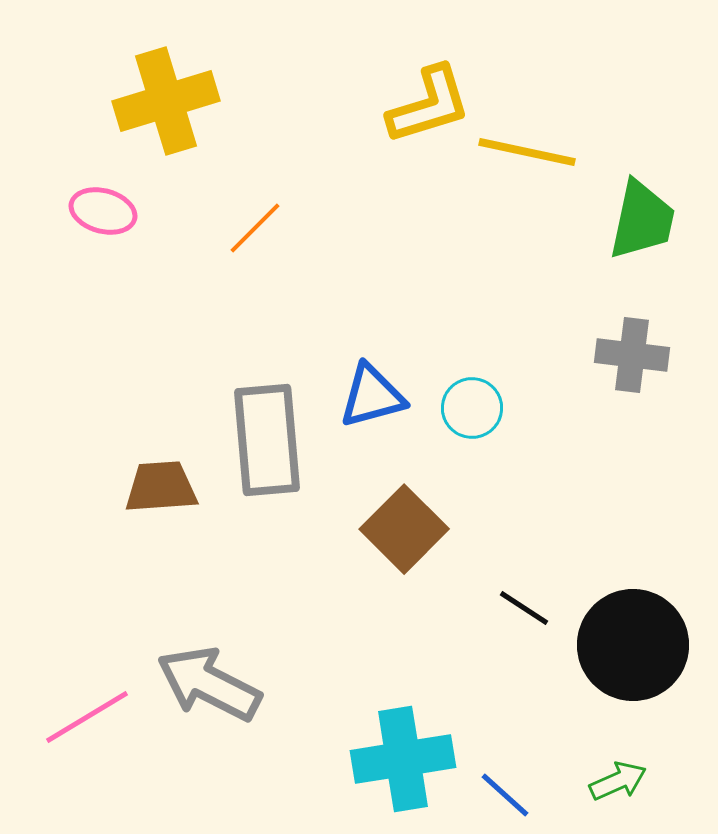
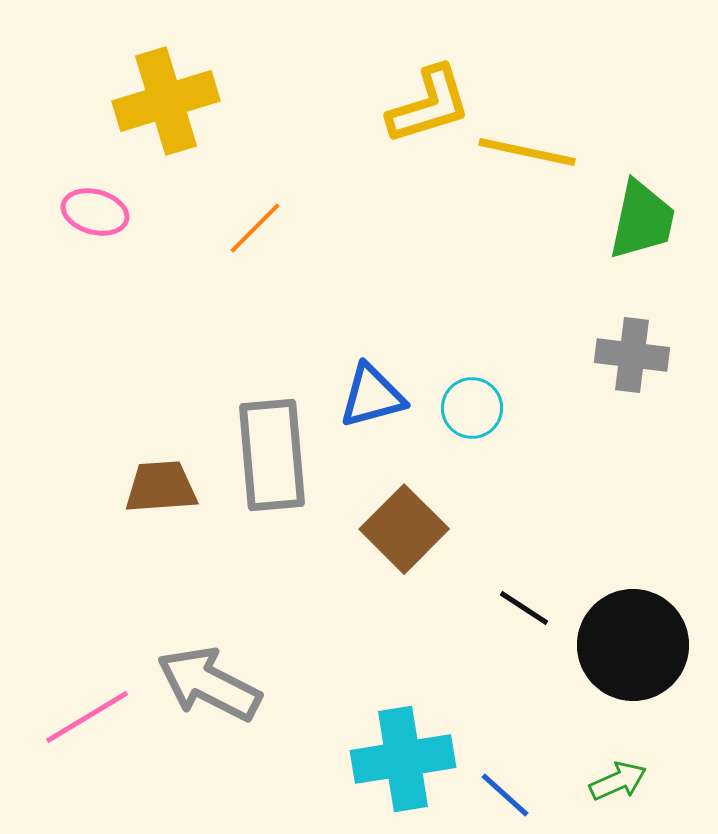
pink ellipse: moved 8 px left, 1 px down
gray rectangle: moved 5 px right, 15 px down
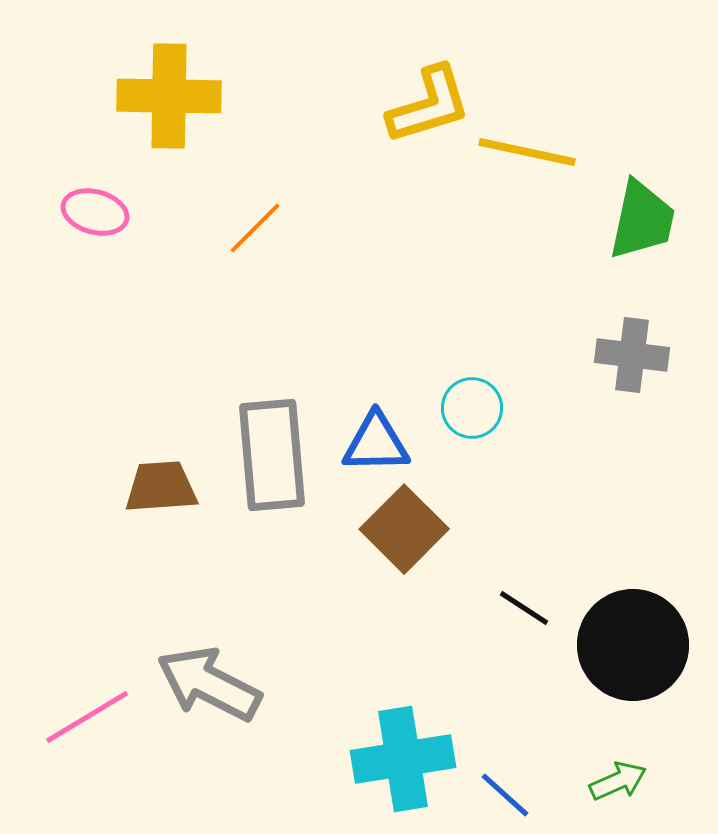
yellow cross: moved 3 px right, 5 px up; rotated 18 degrees clockwise
blue triangle: moved 4 px right, 47 px down; rotated 14 degrees clockwise
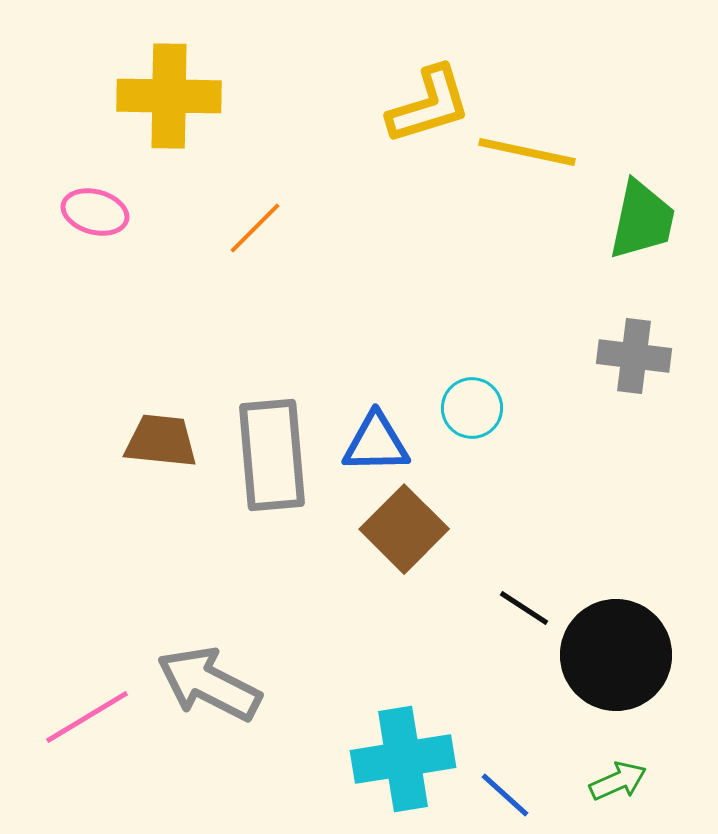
gray cross: moved 2 px right, 1 px down
brown trapezoid: moved 46 px up; rotated 10 degrees clockwise
black circle: moved 17 px left, 10 px down
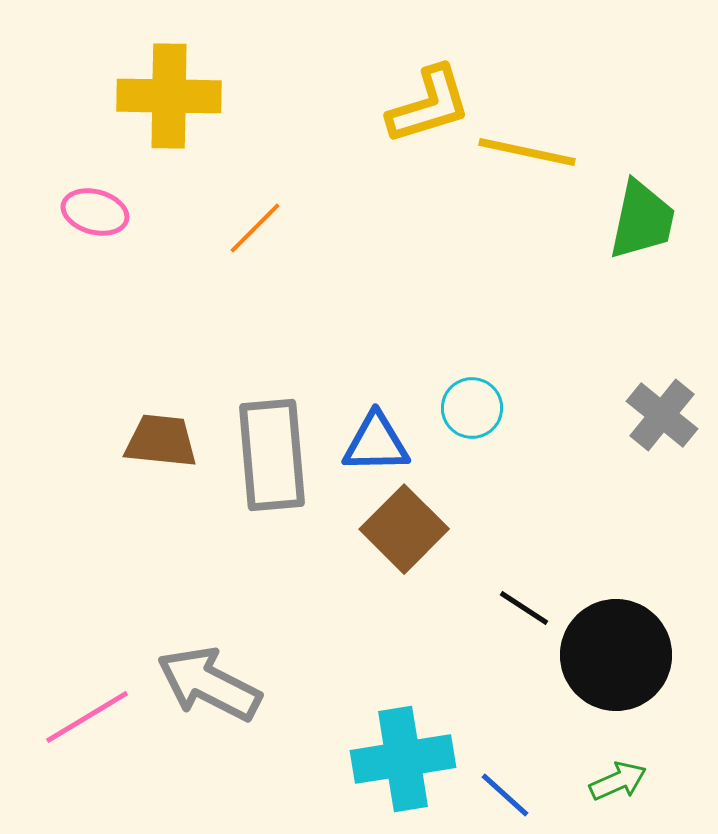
gray cross: moved 28 px right, 59 px down; rotated 32 degrees clockwise
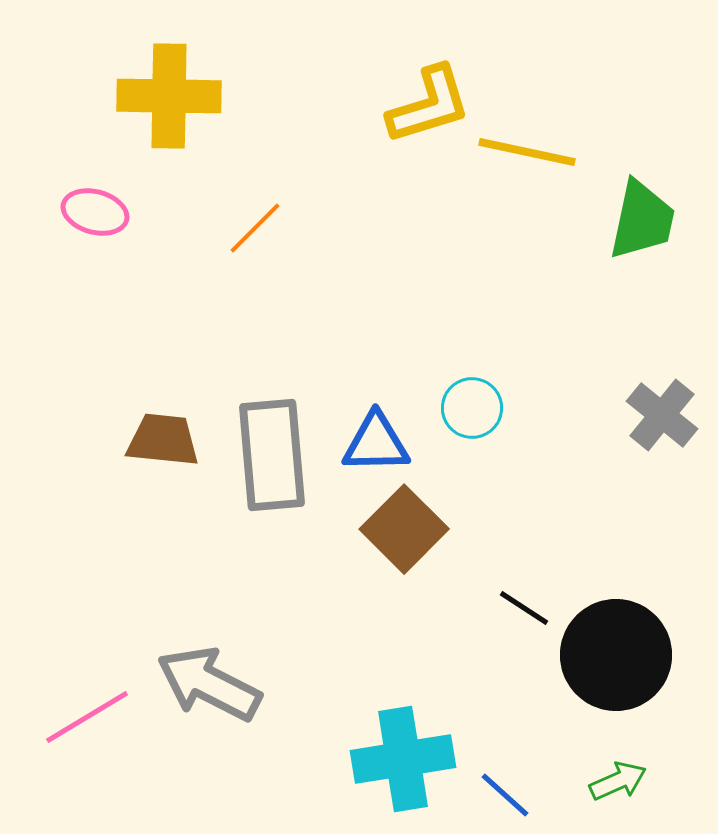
brown trapezoid: moved 2 px right, 1 px up
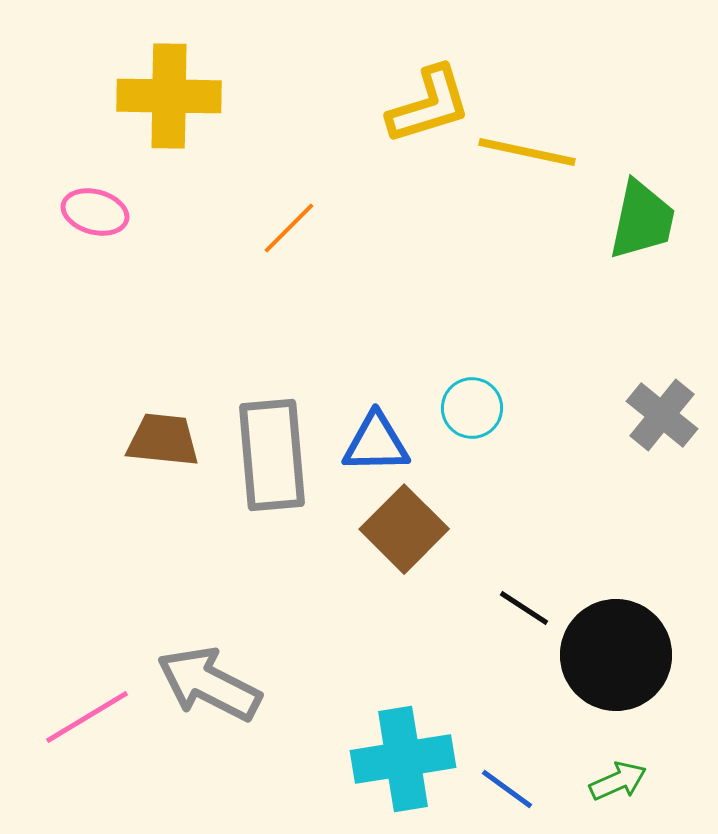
orange line: moved 34 px right
blue line: moved 2 px right, 6 px up; rotated 6 degrees counterclockwise
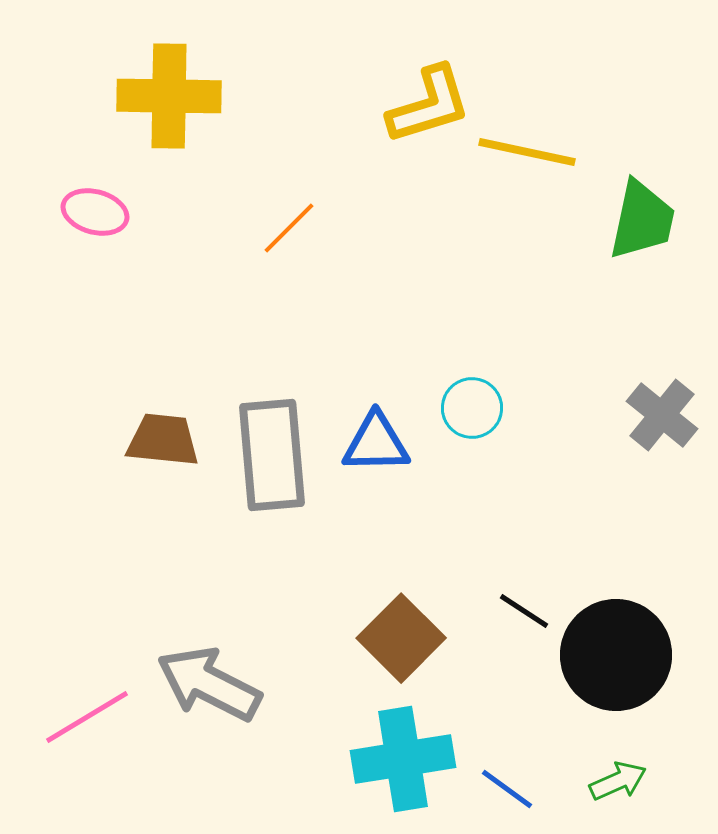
brown square: moved 3 px left, 109 px down
black line: moved 3 px down
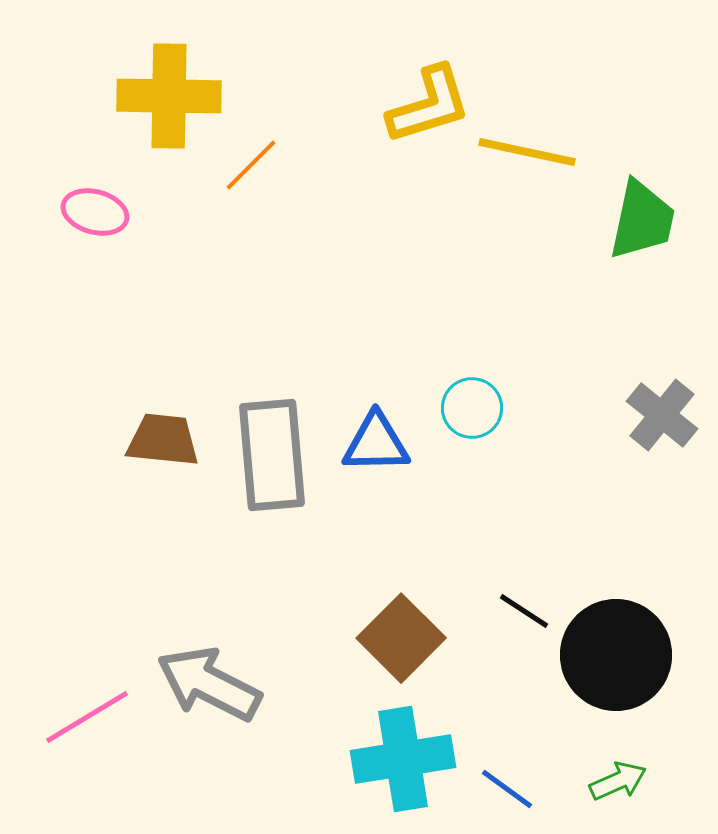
orange line: moved 38 px left, 63 px up
